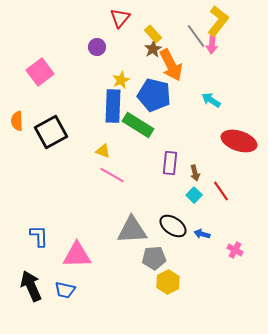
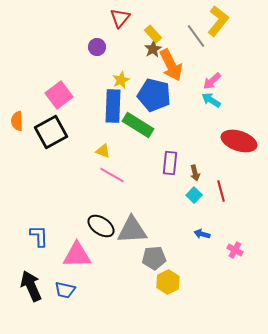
pink arrow: moved 37 px down; rotated 42 degrees clockwise
pink square: moved 19 px right, 23 px down
red line: rotated 20 degrees clockwise
black ellipse: moved 72 px left
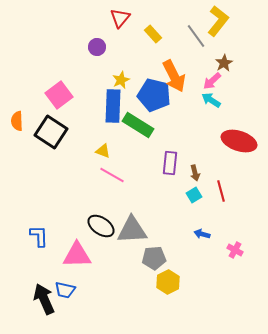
brown star: moved 71 px right, 14 px down
orange arrow: moved 3 px right, 11 px down
black square: rotated 28 degrees counterclockwise
cyan square: rotated 14 degrees clockwise
black arrow: moved 13 px right, 13 px down
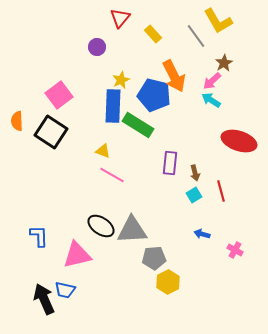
yellow L-shape: rotated 112 degrees clockwise
pink triangle: rotated 12 degrees counterclockwise
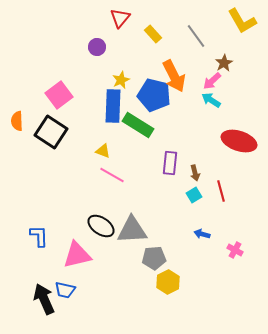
yellow L-shape: moved 24 px right
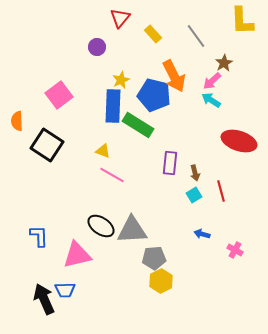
yellow L-shape: rotated 28 degrees clockwise
black square: moved 4 px left, 13 px down
yellow hexagon: moved 7 px left, 1 px up
blue trapezoid: rotated 15 degrees counterclockwise
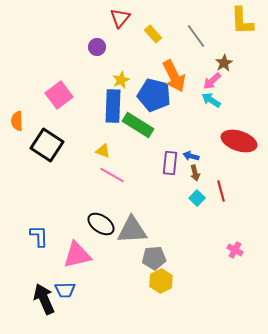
cyan square: moved 3 px right, 3 px down; rotated 14 degrees counterclockwise
black ellipse: moved 2 px up
blue arrow: moved 11 px left, 78 px up
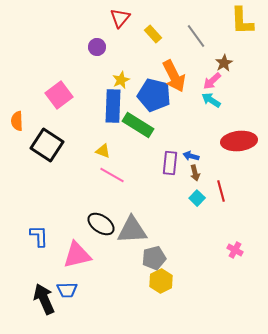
red ellipse: rotated 24 degrees counterclockwise
gray pentagon: rotated 10 degrees counterclockwise
blue trapezoid: moved 2 px right
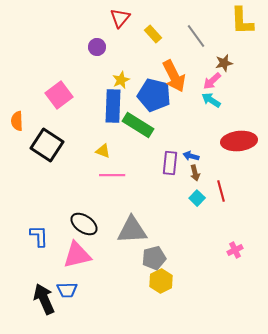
brown star: rotated 18 degrees clockwise
pink line: rotated 30 degrees counterclockwise
black ellipse: moved 17 px left
pink cross: rotated 35 degrees clockwise
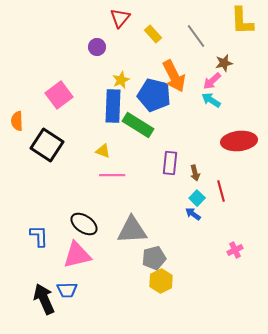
blue arrow: moved 2 px right, 58 px down; rotated 21 degrees clockwise
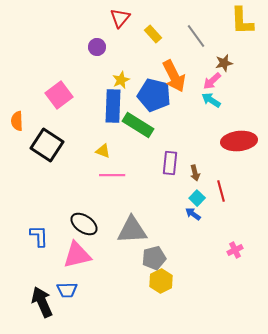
black arrow: moved 2 px left, 3 px down
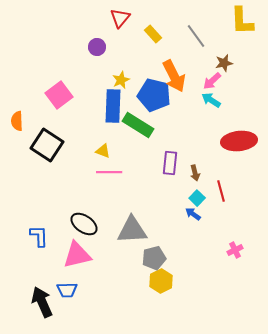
pink line: moved 3 px left, 3 px up
